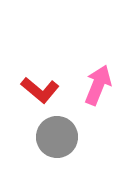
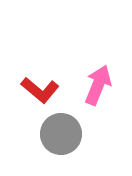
gray circle: moved 4 px right, 3 px up
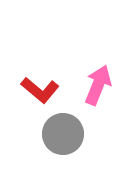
gray circle: moved 2 px right
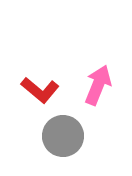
gray circle: moved 2 px down
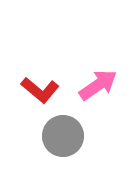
pink arrow: rotated 33 degrees clockwise
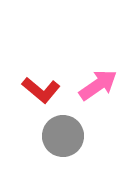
red L-shape: moved 1 px right
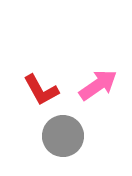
red L-shape: rotated 21 degrees clockwise
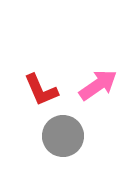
red L-shape: rotated 6 degrees clockwise
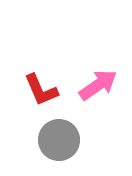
gray circle: moved 4 px left, 4 px down
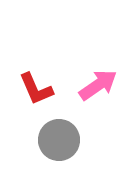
red L-shape: moved 5 px left, 1 px up
